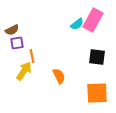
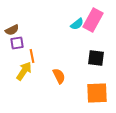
black square: moved 1 px left, 1 px down
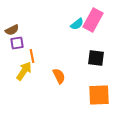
orange square: moved 2 px right, 2 px down
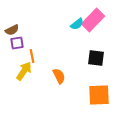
pink rectangle: rotated 15 degrees clockwise
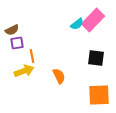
yellow arrow: rotated 36 degrees clockwise
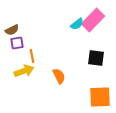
orange square: moved 1 px right, 2 px down
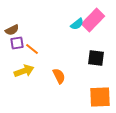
orange line: moved 7 px up; rotated 40 degrees counterclockwise
